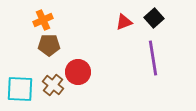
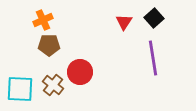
red triangle: rotated 36 degrees counterclockwise
red circle: moved 2 px right
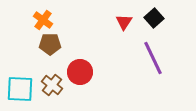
orange cross: rotated 30 degrees counterclockwise
brown pentagon: moved 1 px right, 1 px up
purple line: rotated 16 degrees counterclockwise
brown cross: moved 1 px left
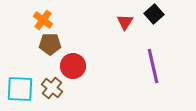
black square: moved 4 px up
red triangle: moved 1 px right
purple line: moved 8 px down; rotated 12 degrees clockwise
red circle: moved 7 px left, 6 px up
brown cross: moved 3 px down
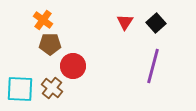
black square: moved 2 px right, 9 px down
purple line: rotated 28 degrees clockwise
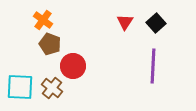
brown pentagon: rotated 20 degrees clockwise
purple line: rotated 12 degrees counterclockwise
cyan square: moved 2 px up
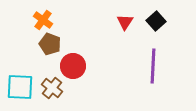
black square: moved 2 px up
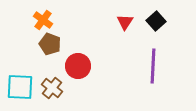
red circle: moved 5 px right
